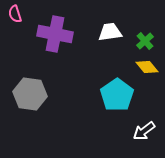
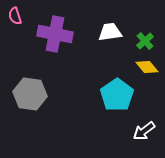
pink semicircle: moved 2 px down
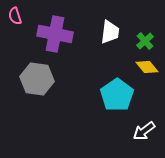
white trapezoid: rotated 105 degrees clockwise
gray hexagon: moved 7 px right, 15 px up
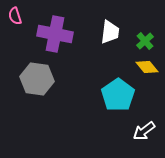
cyan pentagon: moved 1 px right
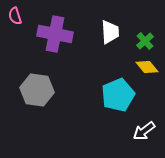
white trapezoid: rotated 10 degrees counterclockwise
gray hexagon: moved 11 px down
cyan pentagon: rotated 12 degrees clockwise
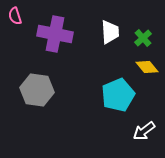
green cross: moved 2 px left, 3 px up
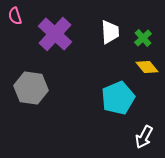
purple cross: rotated 32 degrees clockwise
gray hexagon: moved 6 px left, 2 px up
cyan pentagon: moved 3 px down
white arrow: moved 6 px down; rotated 25 degrees counterclockwise
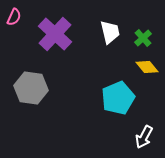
pink semicircle: moved 1 px left, 1 px down; rotated 138 degrees counterclockwise
white trapezoid: rotated 10 degrees counterclockwise
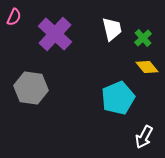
white trapezoid: moved 2 px right, 3 px up
